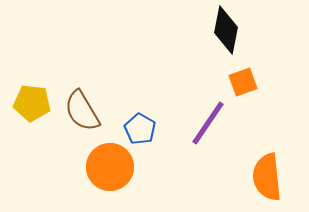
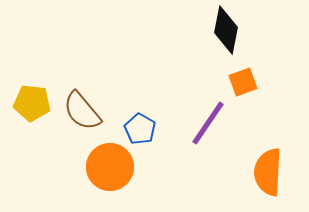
brown semicircle: rotated 9 degrees counterclockwise
orange semicircle: moved 1 px right, 5 px up; rotated 9 degrees clockwise
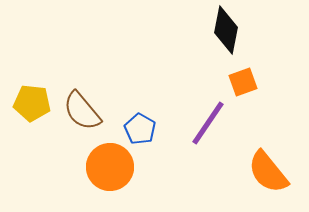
orange semicircle: rotated 42 degrees counterclockwise
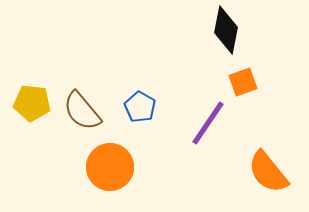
blue pentagon: moved 22 px up
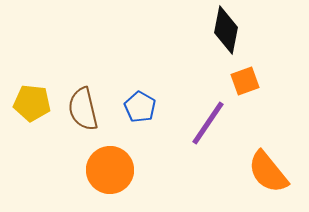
orange square: moved 2 px right, 1 px up
brown semicircle: moved 1 px right, 2 px up; rotated 27 degrees clockwise
orange circle: moved 3 px down
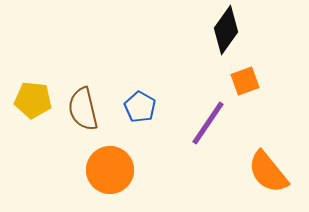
black diamond: rotated 24 degrees clockwise
yellow pentagon: moved 1 px right, 3 px up
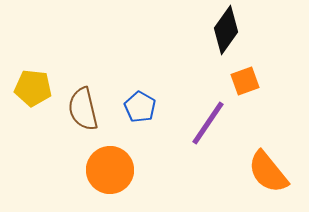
yellow pentagon: moved 12 px up
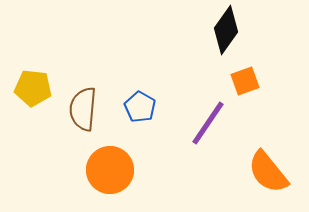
brown semicircle: rotated 18 degrees clockwise
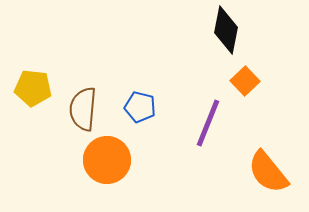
black diamond: rotated 24 degrees counterclockwise
orange square: rotated 24 degrees counterclockwise
blue pentagon: rotated 16 degrees counterclockwise
purple line: rotated 12 degrees counterclockwise
orange circle: moved 3 px left, 10 px up
